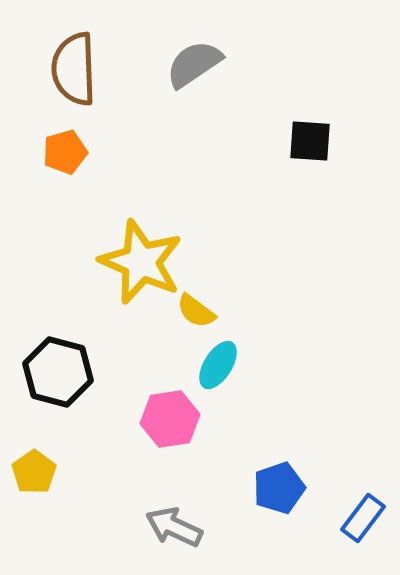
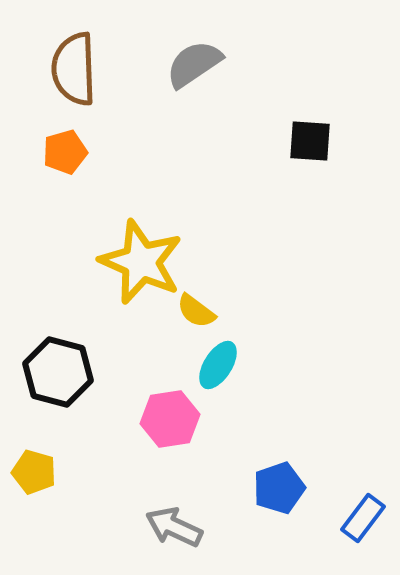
yellow pentagon: rotated 21 degrees counterclockwise
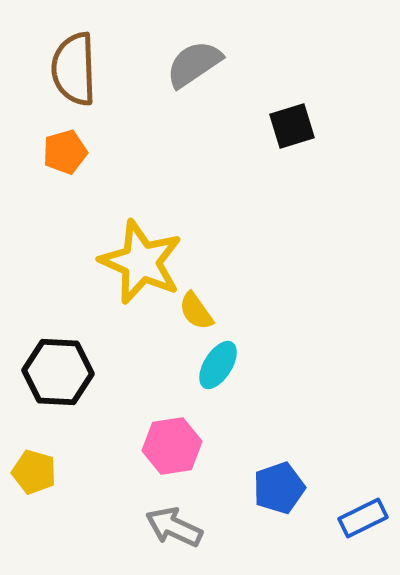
black square: moved 18 px left, 15 px up; rotated 21 degrees counterclockwise
yellow semicircle: rotated 18 degrees clockwise
black hexagon: rotated 12 degrees counterclockwise
pink hexagon: moved 2 px right, 27 px down
blue rectangle: rotated 27 degrees clockwise
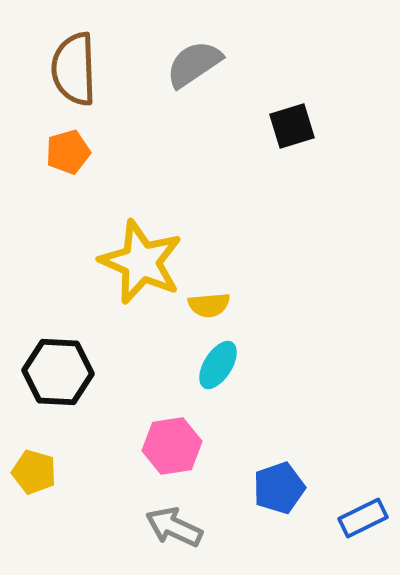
orange pentagon: moved 3 px right
yellow semicircle: moved 13 px right, 6 px up; rotated 60 degrees counterclockwise
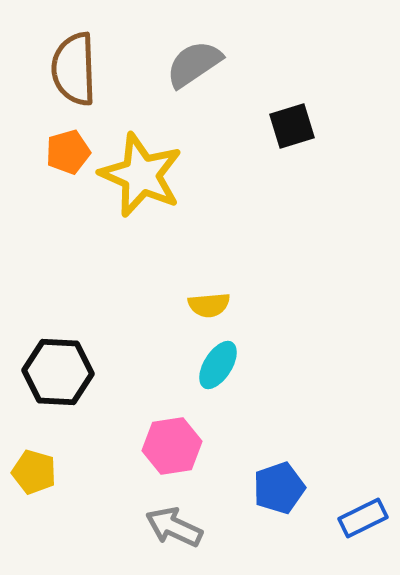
yellow star: moved 87 px up
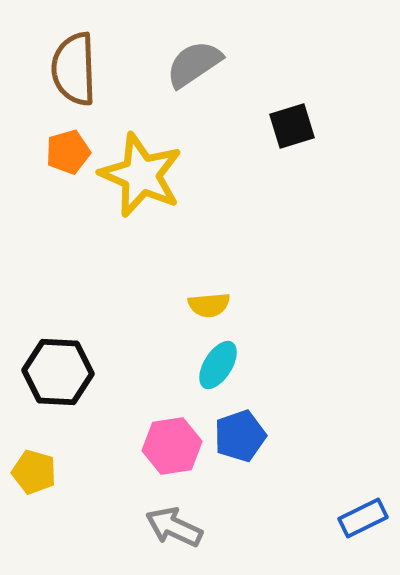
blue pentagon: moved 39 px left, 52 px up
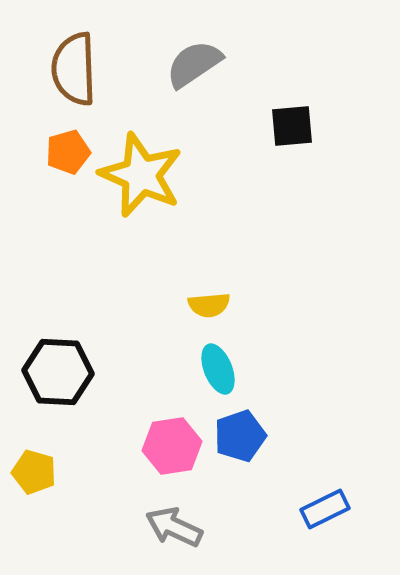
black square: rotated 12 degrees clockwise
cyan ellipse: moved 4 px down; rotated 54 degrees counterclockwise
blue rectangle: moved 38 px left, 9 px up
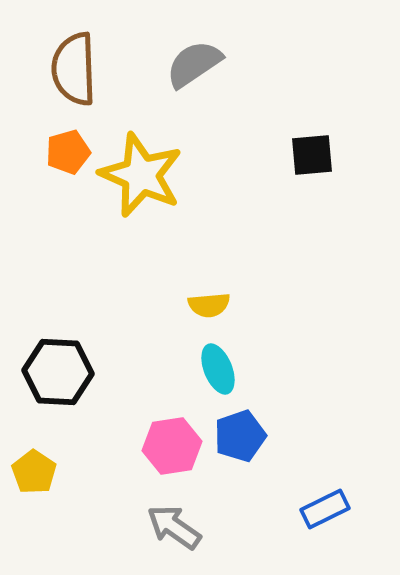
black square: moved 20 px right, 29 px down
yellow pentagon: rotated 18 degrees clockwise
gray arrow: rotated 10 degrees clockwise
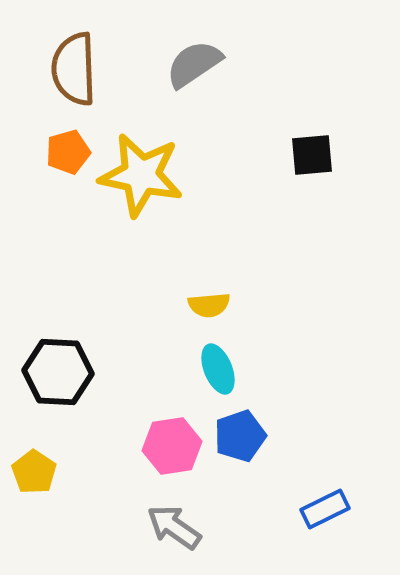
yellow star: rotated 12 degrees counterclockwise
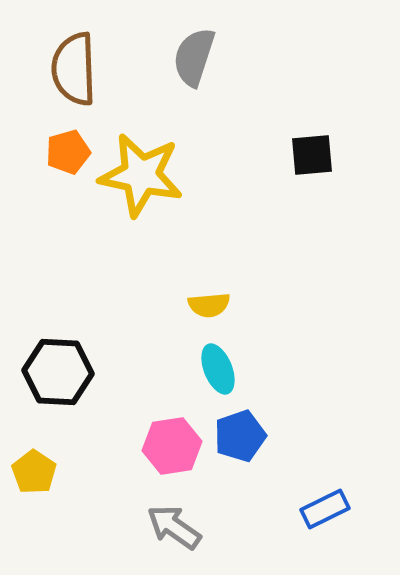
gray semicircle: moved 7 px up; rotated 38 degrees counterclockwise
